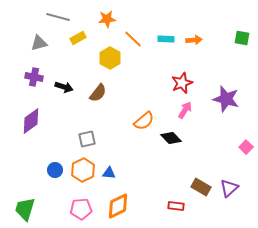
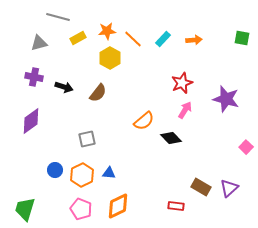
orange star: moved 12 px down
cyan rectangle: moved 3 px left; rotated 49 degrees counterclockwise
orange hexagon: moved 1 px left, 5 px down
pink pentagon: rotated 25 degrees clockwise
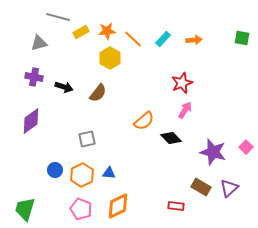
yellow rectangle: moved 3 px right, 6 px up
purple star: moved 13 px left, 53 px down
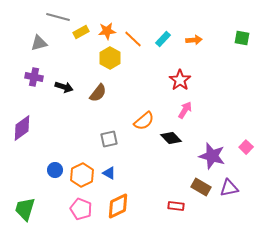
red star: moved 2 px left, 3 px up; rotated 15 degrees counterclockwise
purple diamond: moved 9 px left, 7 px down
gray square: moved 22 px right
purple star: moved 1 px left, 4 px down
blue triangle: rotated 24 degrees clockwise
purple triangle: rotated 30 degrees clockwise
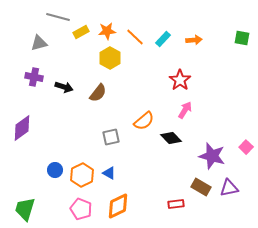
orange line: moved 2 px right, 2 px up
gray square: moved 2 px right, 2 px up
red rectangle: moved 2 px up; rotated 14 degrees counterclockwise
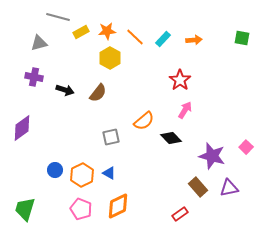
black arrow: moved 1 px right, 3 px down
brown rectangle: moved 3 px left; rotated 18 degrees clockwise
red rectangle: moved 4 px right, 10 px down; rotated 28 degrees counterclockwise
